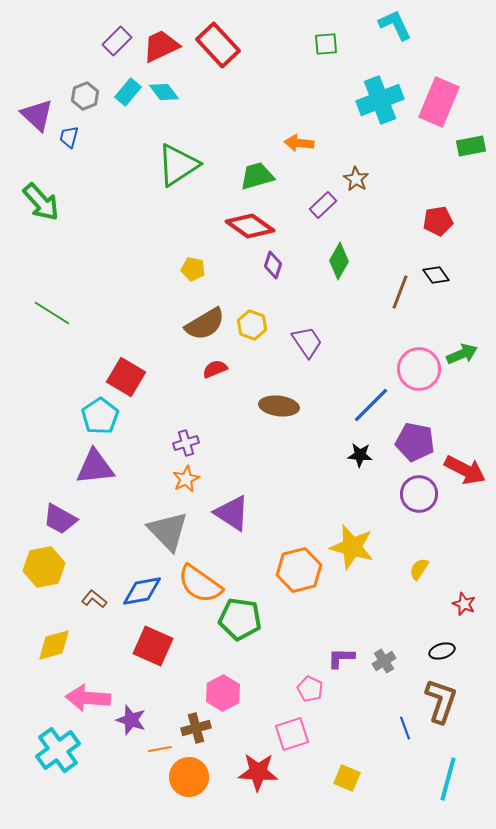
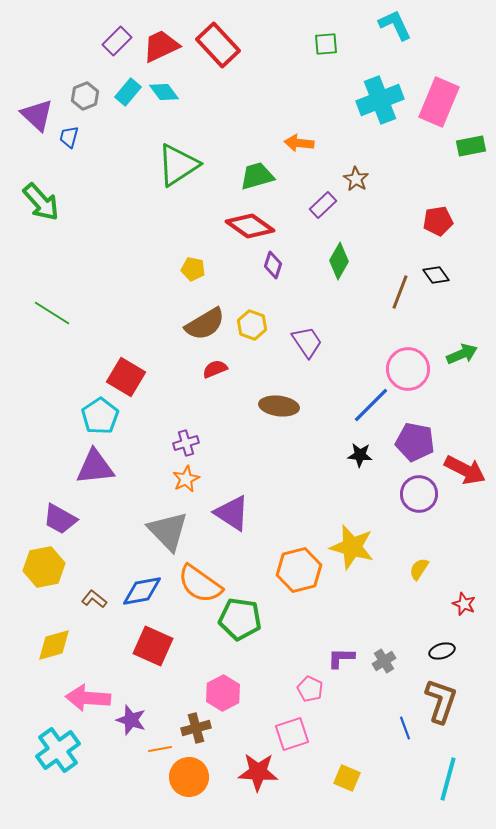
pink circle at (419, 369): moved 11 px left
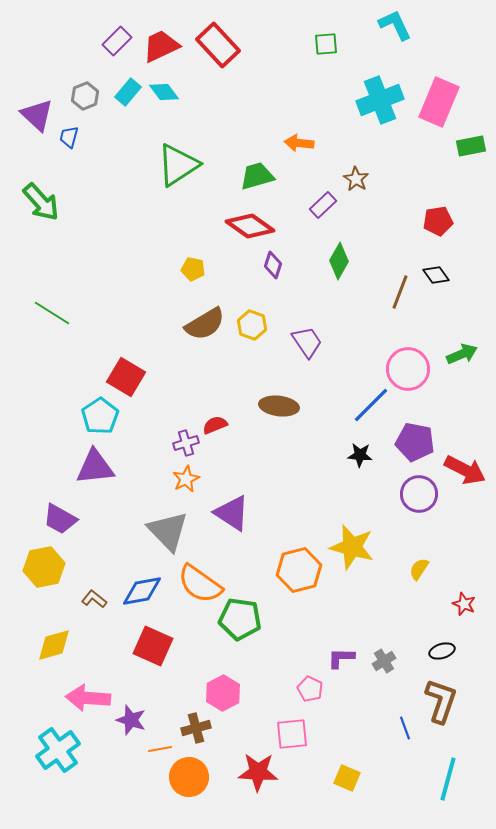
red semicircle at (215, 369): moved 56 px down
pink square at (292, 734): rotated 12 degrees clockwise
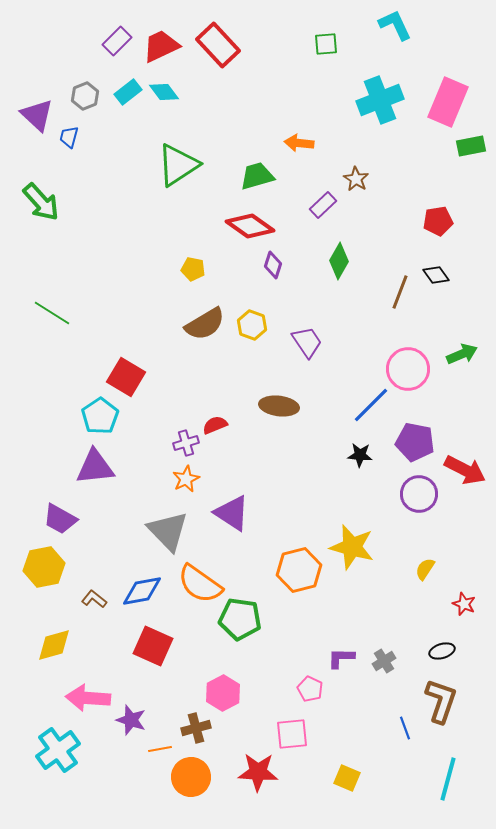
cyan rectangle at (128, 92): rotated 12 degrees clockwise
pink rectangle at (439, 102): moved 9 px right
yellow semicircle at (419, 569): moved 6 px right
orange circle at (189, 777): moved 2 px right
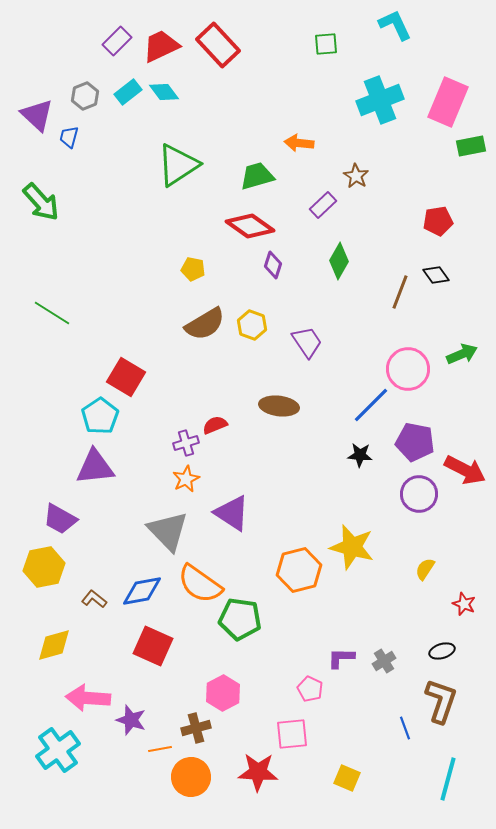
brown star at (356, 179): moved 3 px up
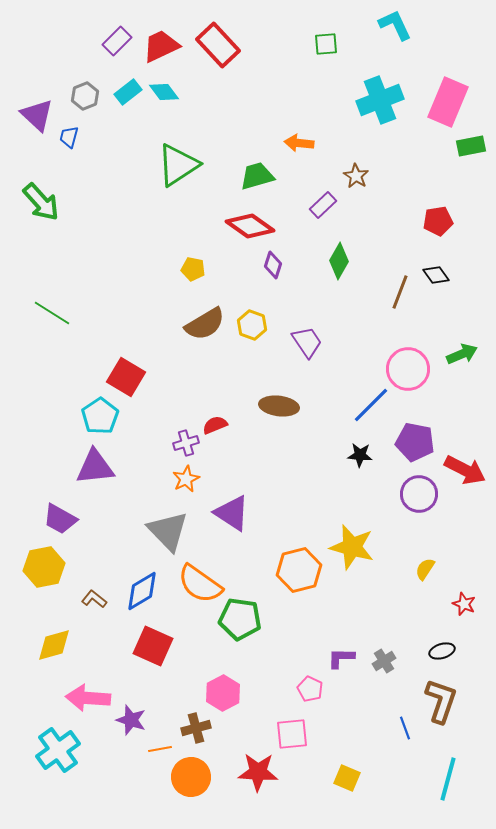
blue diamond at (142, 591): rotated 21 degrees counterclockwise
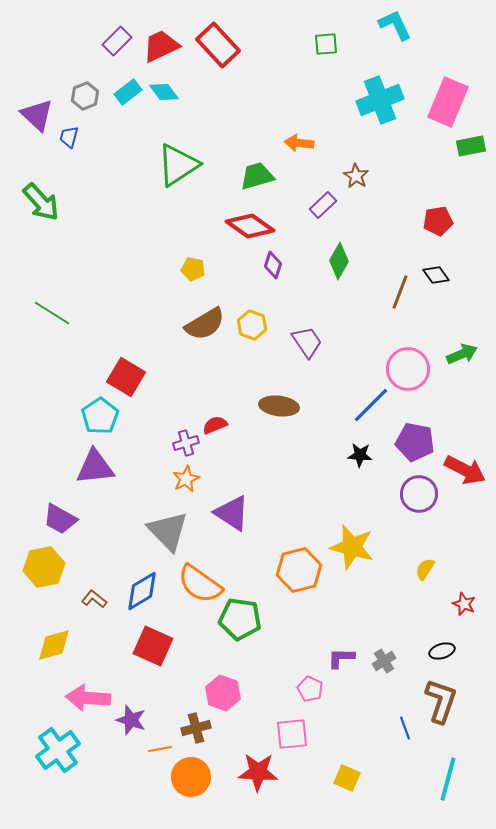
pink hexagon at (223, 693): rotated 12 degrees counterclockwise
